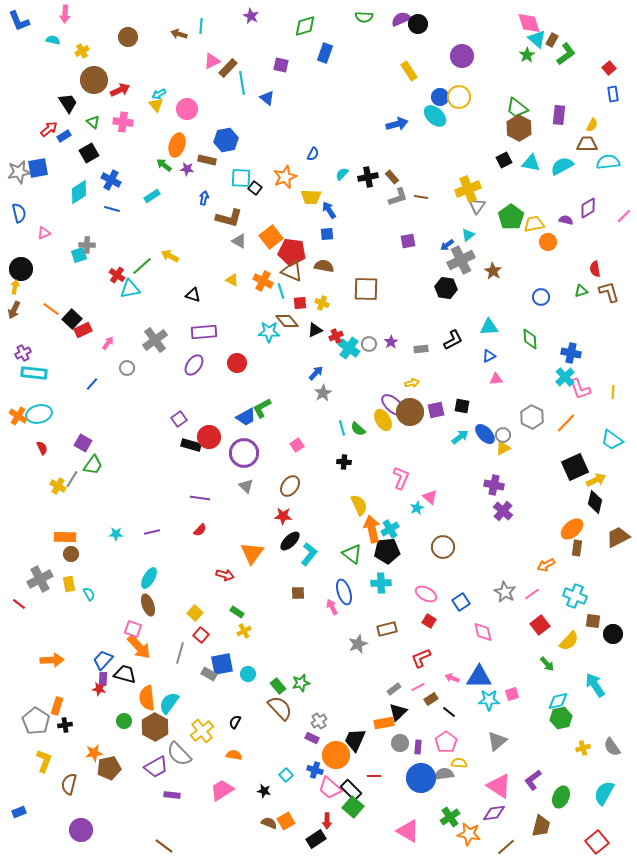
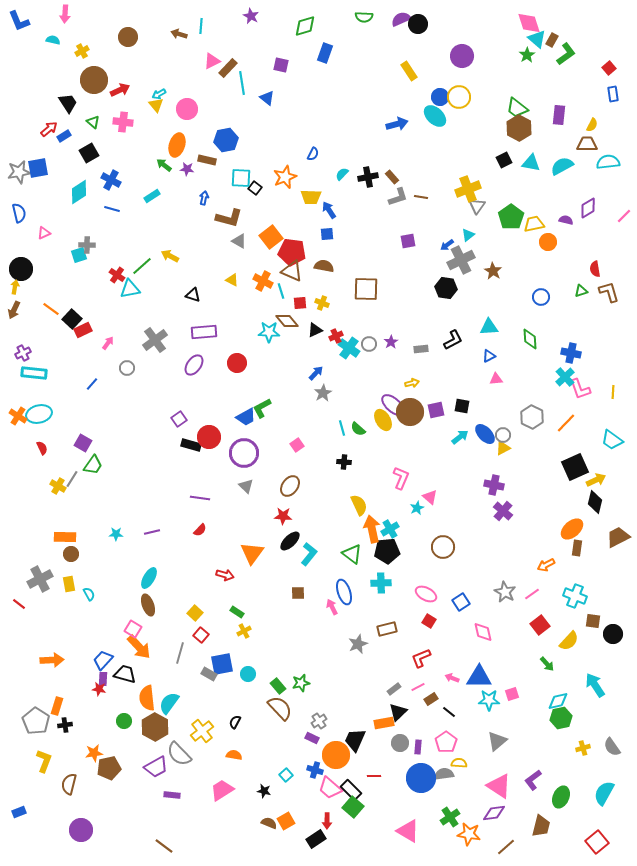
pink square at (133, 629): rotated 12 degrees clockwise
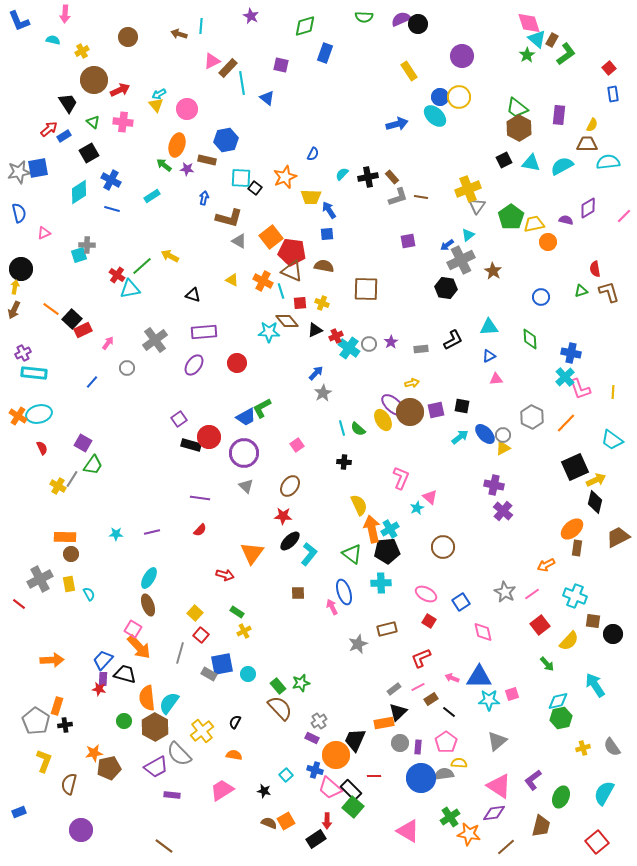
blue line at (92, 384): moved 2 px up
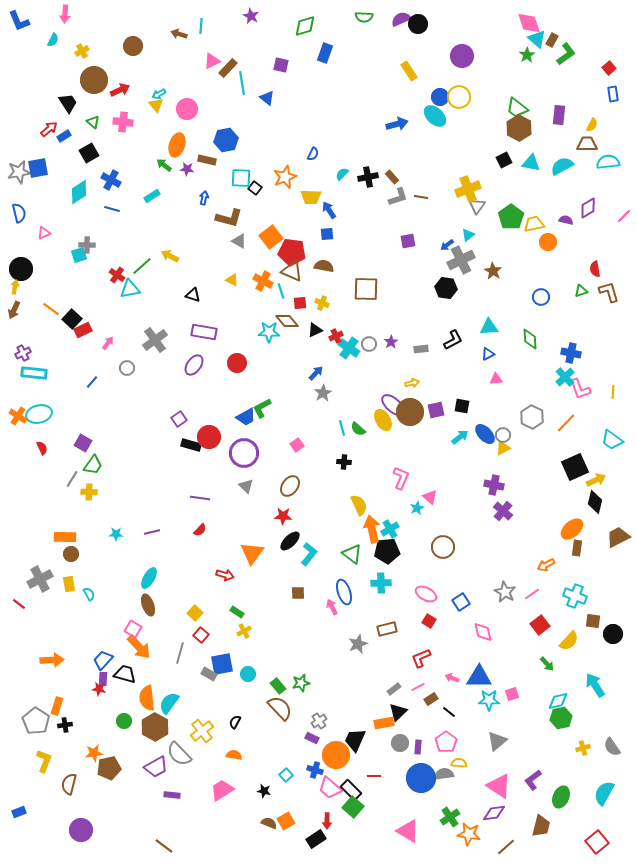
brown circle at (128, 37): moved 5 px right, 9 px down
cyan semicircle at (53, 40): rotated 104 degrees clockwise
purple rectangle at (204, 332): rotated 15 degrees clockwise
blue triangle at (489, 356): moved 1 px left, 2 px up
yellow cross at (58, 486): moved 31 px right, 6 px down; rotated 28 degrees counterclockwise
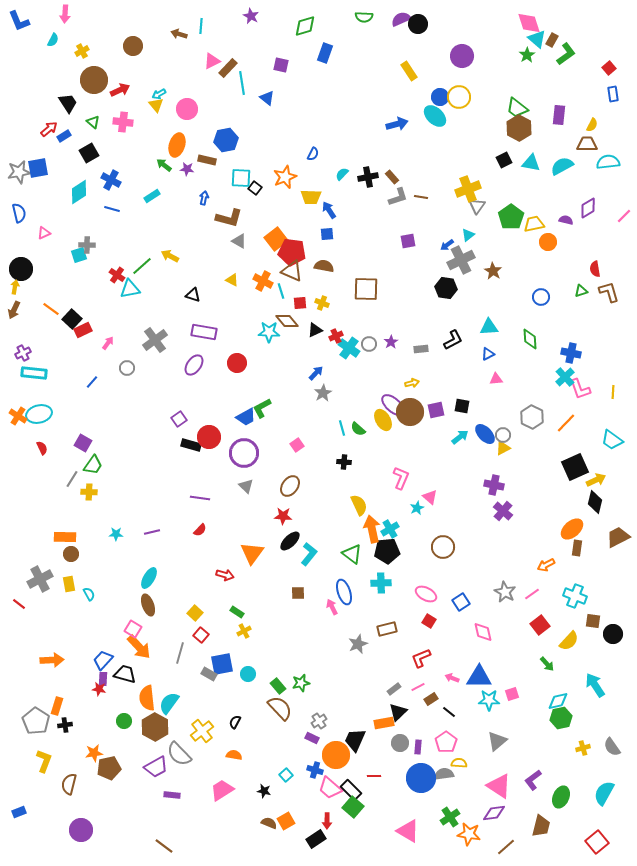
orange square at (271, 237): moved 5 px right, 2 px down
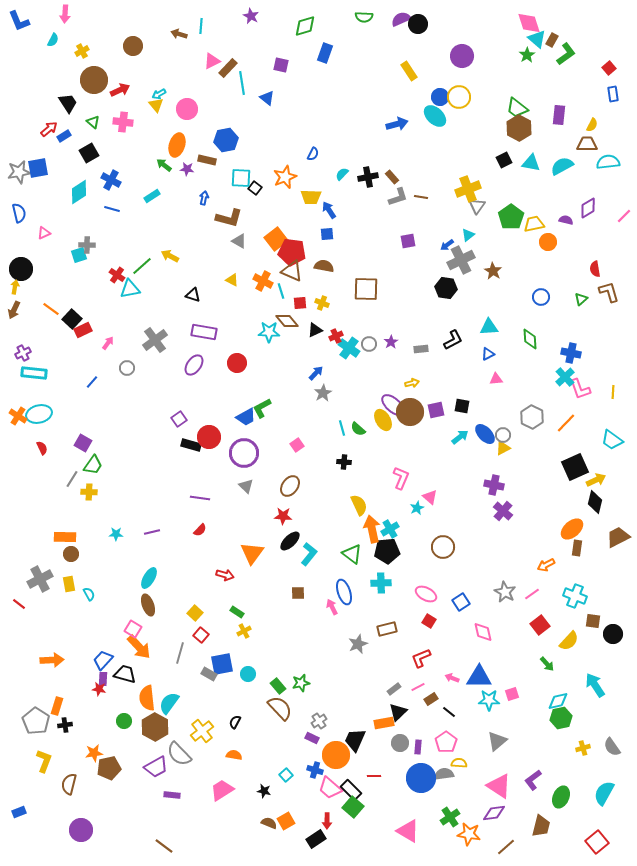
green triangle at (581, 291): moved 8 px down; rotated 24 degrees counterclockwise
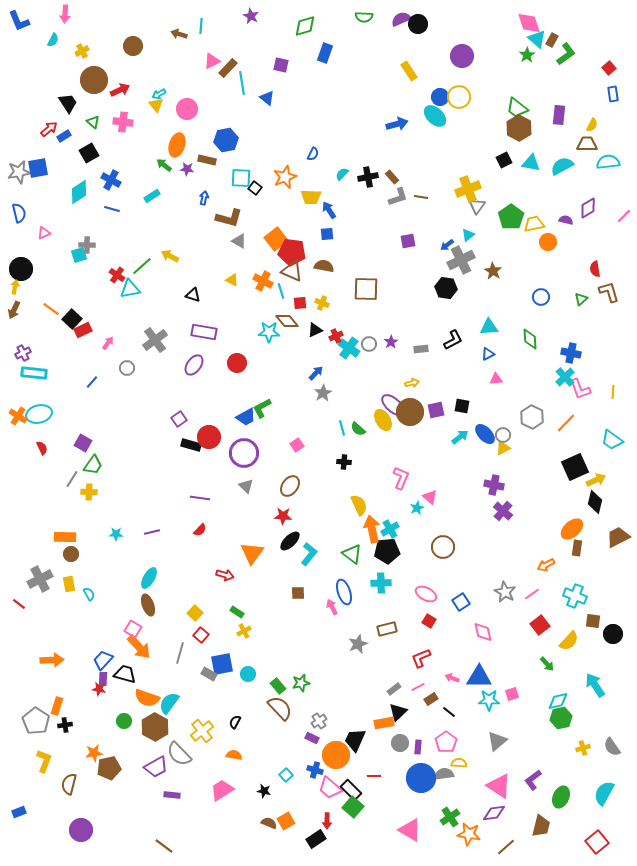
orange semicircle at (147, 698): rotated 65 degrees counterclockwise
pink triangle at (408, 831): moved 2 px right, 1 px up
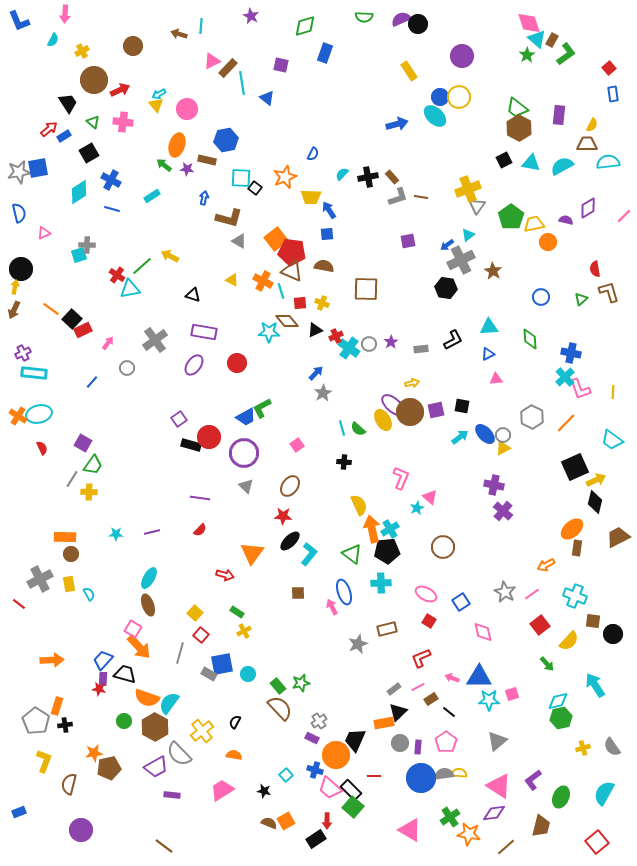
yellow semicircle at (459, 763): moved 10 px down
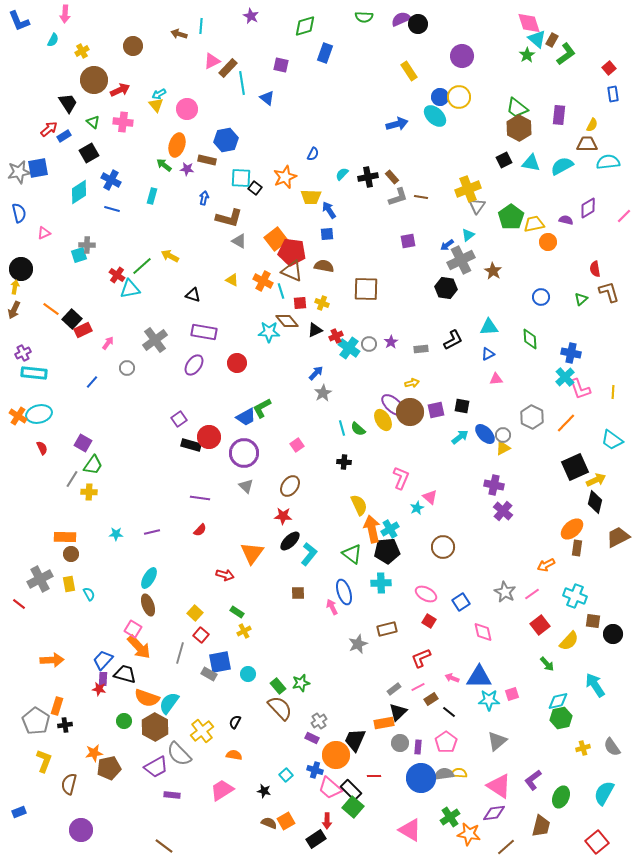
cyan rectangle at (152, 196): rotated 42 degrees counterclockwise
blue square at (222, 664): moved 2 px left, 2 px up
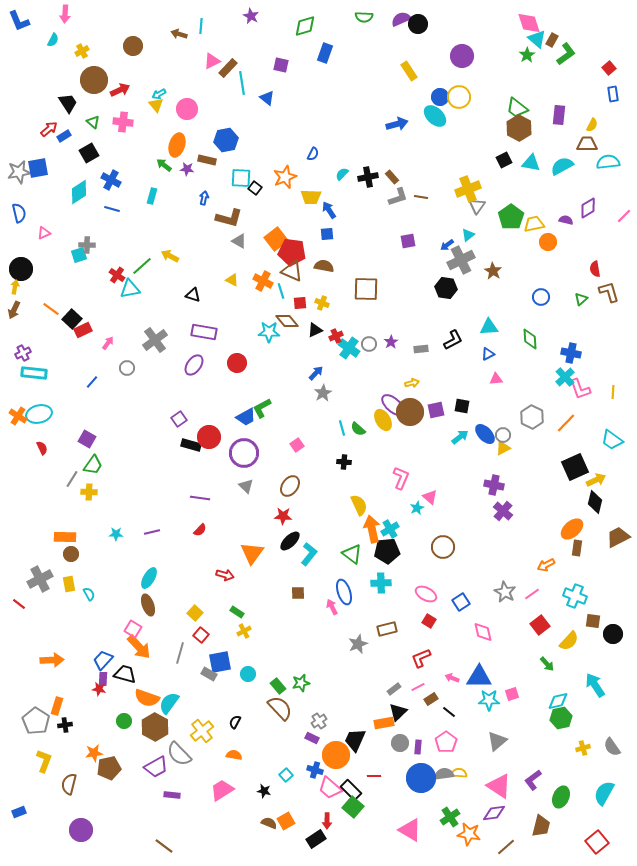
purple square at (83, 443): moved 4 px right, 4 px up
